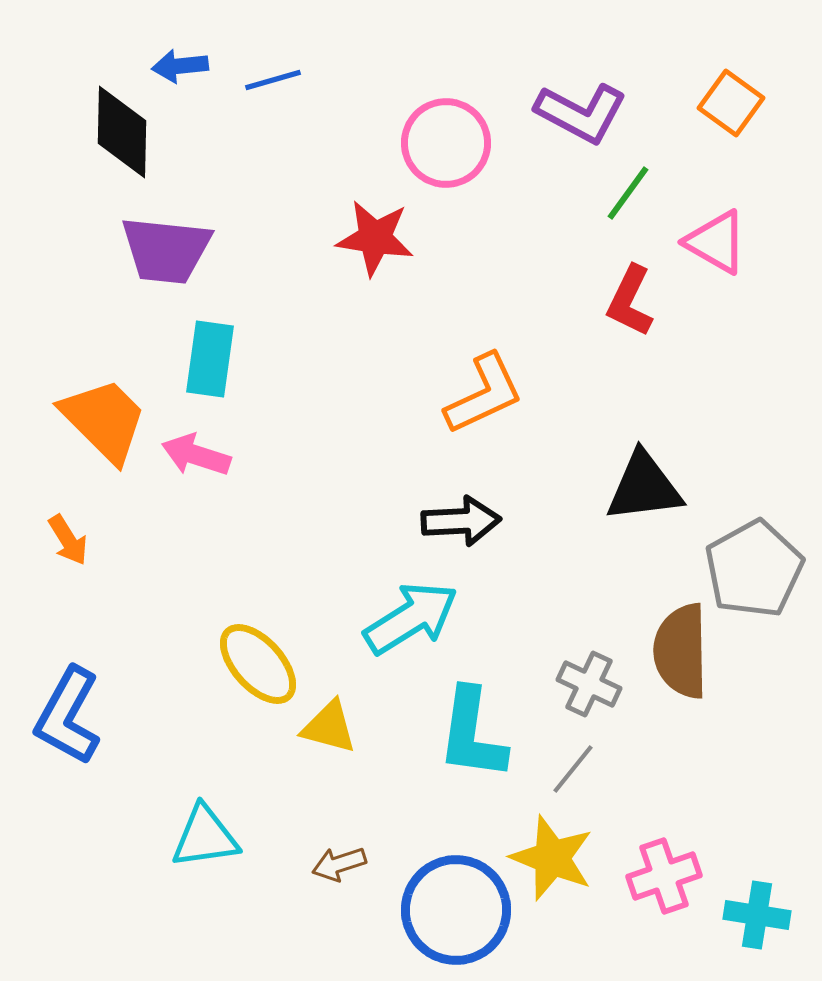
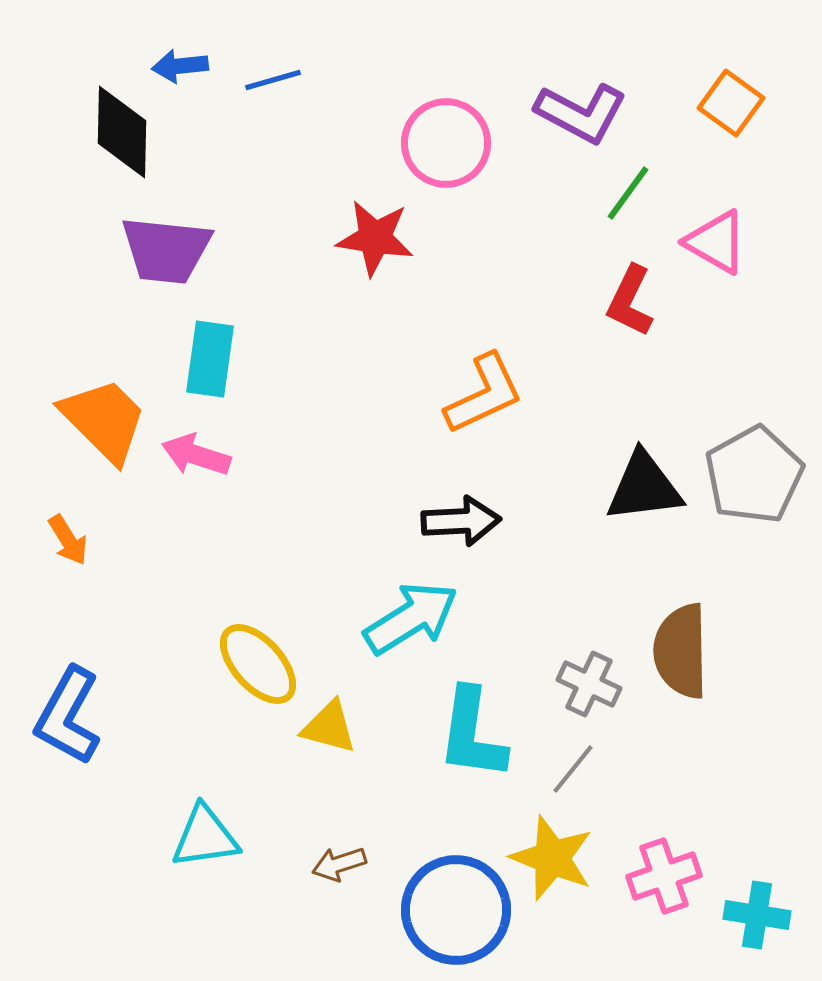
gray pentagon: moved 94 px up
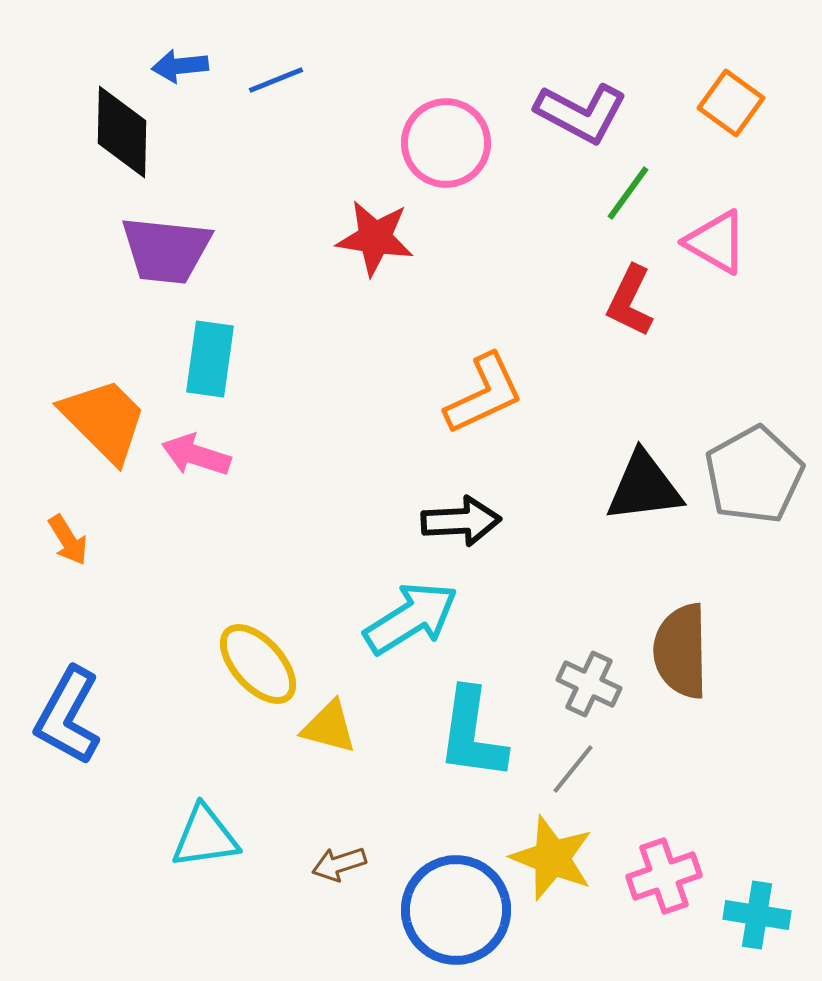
blue line: moved 3 px right; rotated 6 degrees counterclockwise
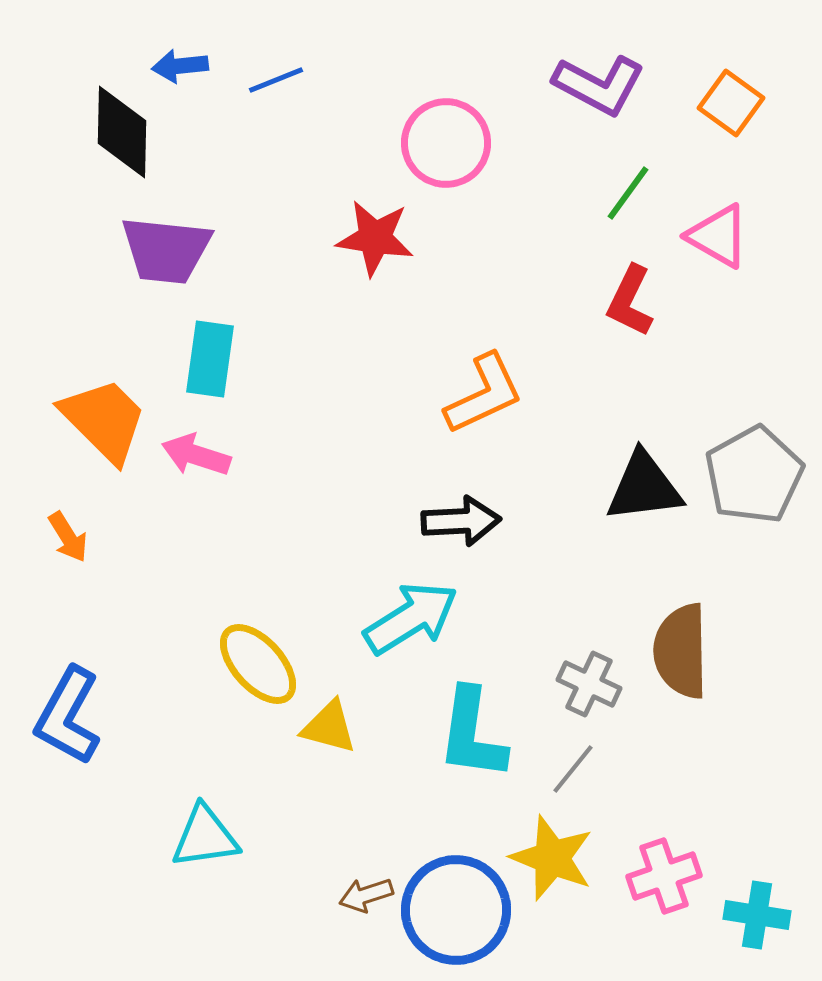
purple L-shape: moved 18 px right, 28 px up
pink triangle: moved 2 px right, 6 px up
orange arrow: moved 3 px up
brown arrow: moved 27 px right, 31 px down
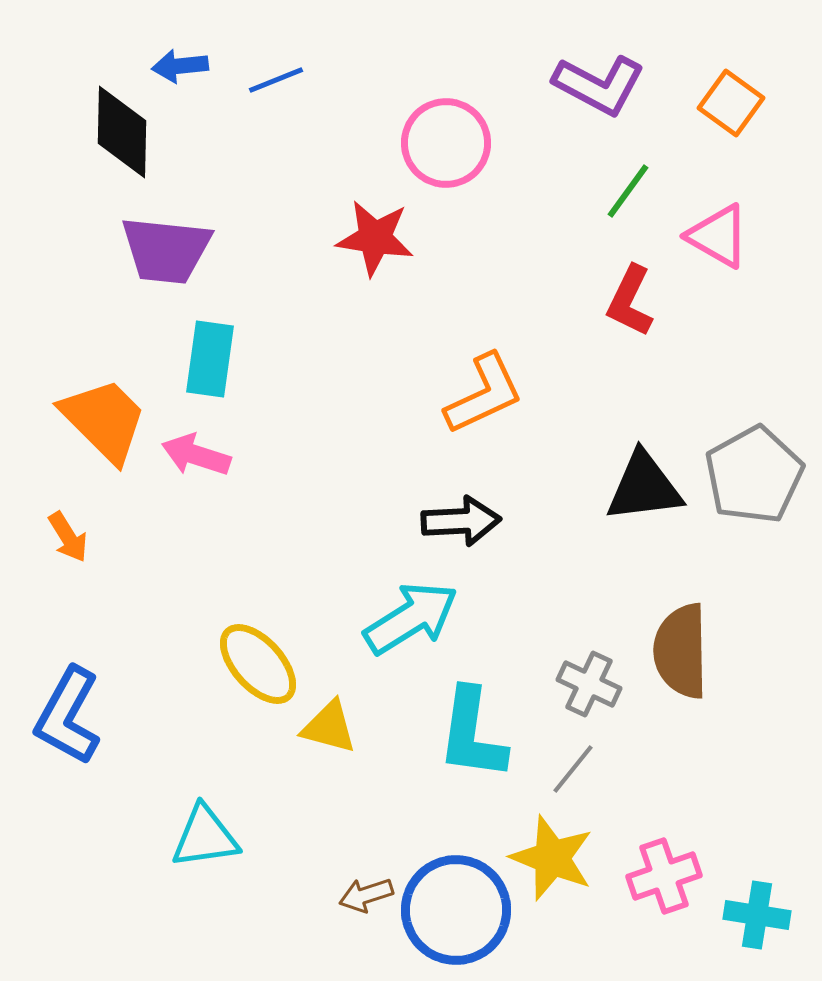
green line: moved 2 px up
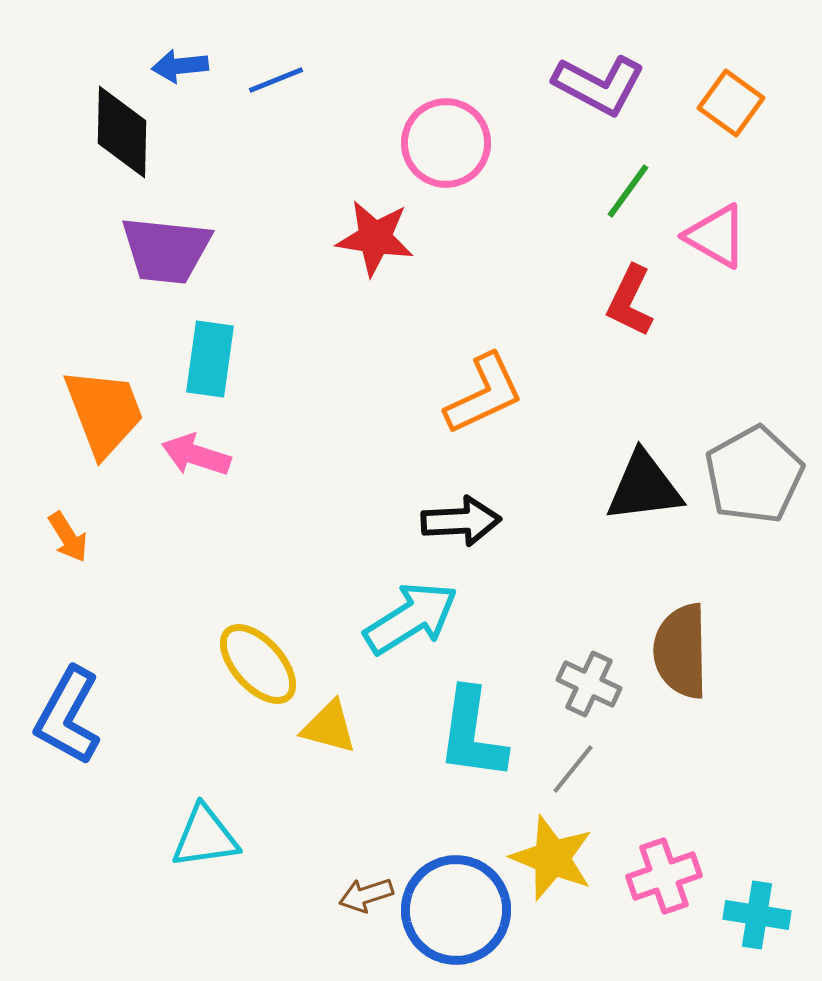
pink triangle: moved 2 px left
orange trapezoid: moved 8 px up; rotated 24 degrees clockwise
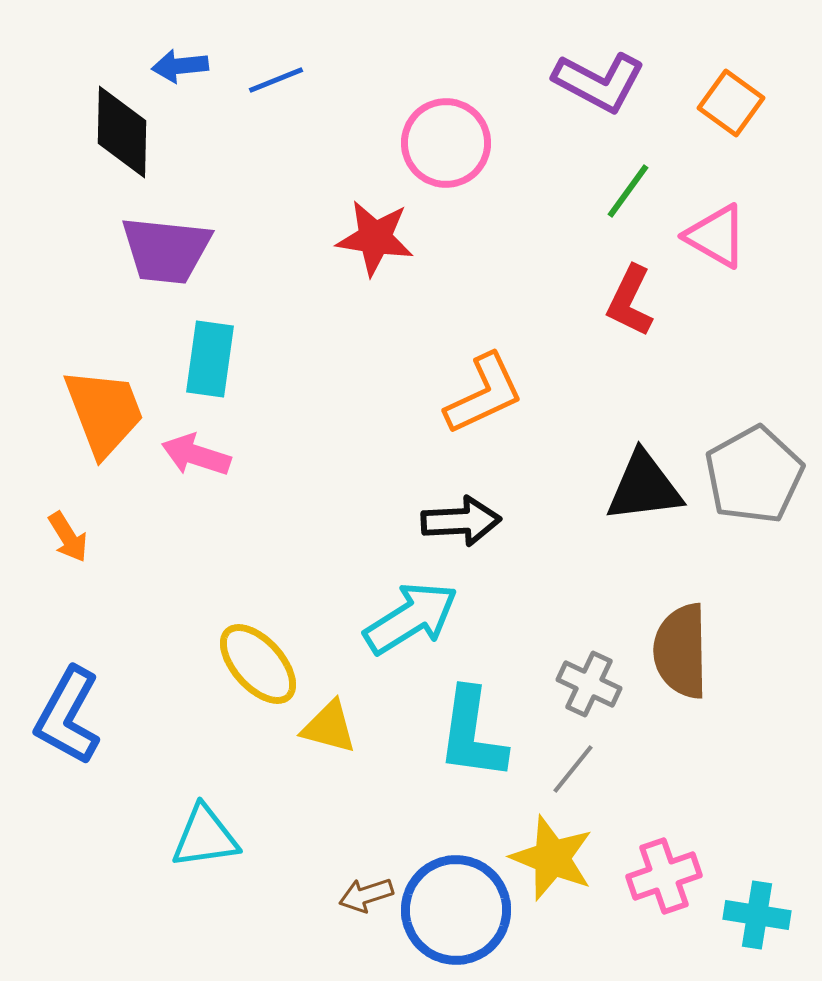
purple L-shape: moved 3 px up
